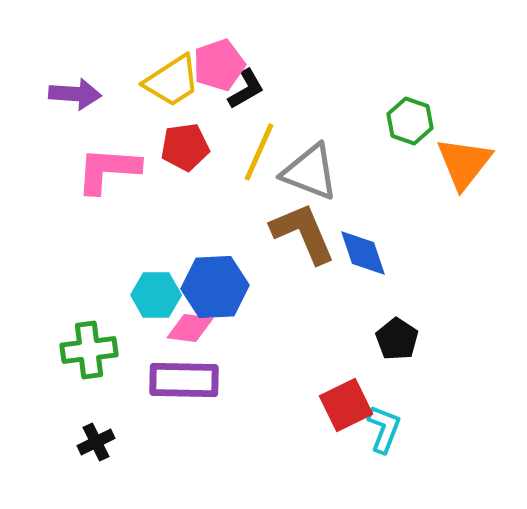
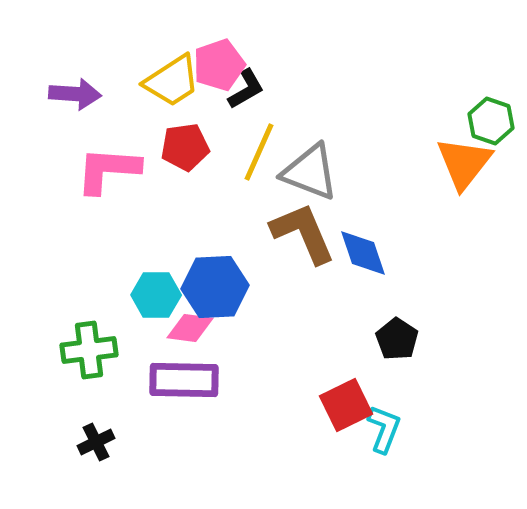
green hexagon: moved 81 px right
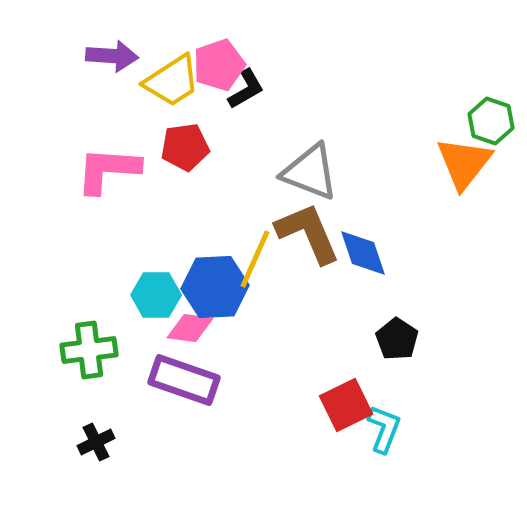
purple arrow: moved 37 px right, 38 px up
yellow line: moved 4 px left, 107 px down
brown L-shape: moved 5 px right
purple rectangle: rotated 18 degrees clockwise
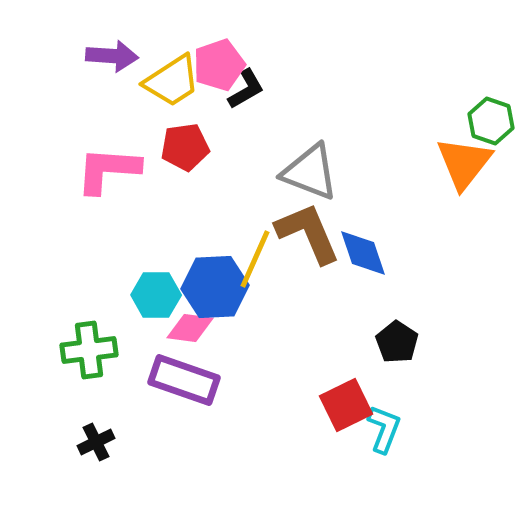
black pentagon: moved 3 px down
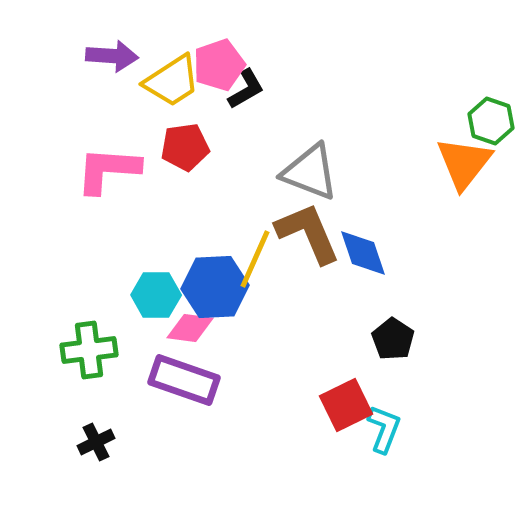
black pentagon: moved 4 px left, 3 px up
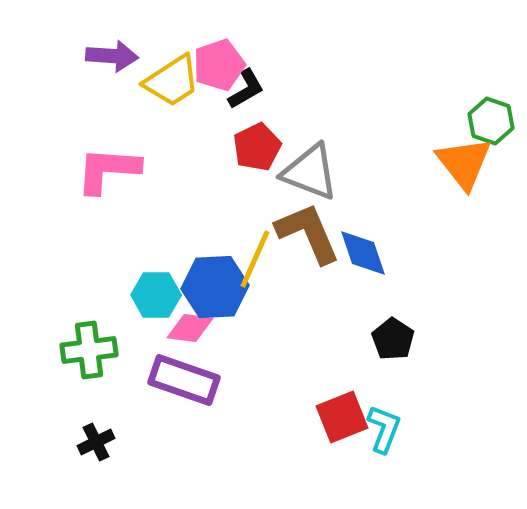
red pentagon: moved 72 px right; rotated 18 degrees counterclockwise
orange triangle: rotated 16 degrees counterclockwise
red square: moved 4 px left, 12 px down; rotated 4 degrees clockwise
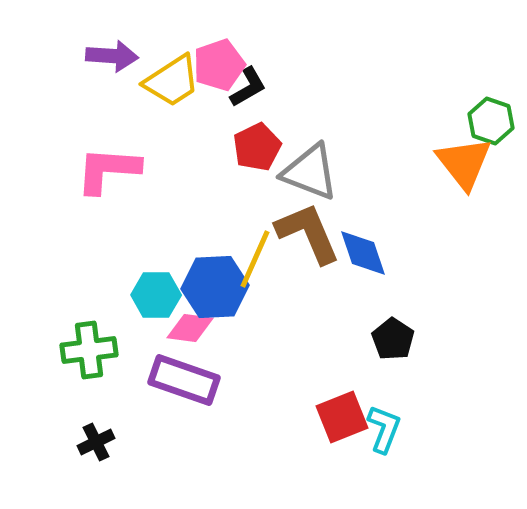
black L-shape: moved 2 px right, 2 px up
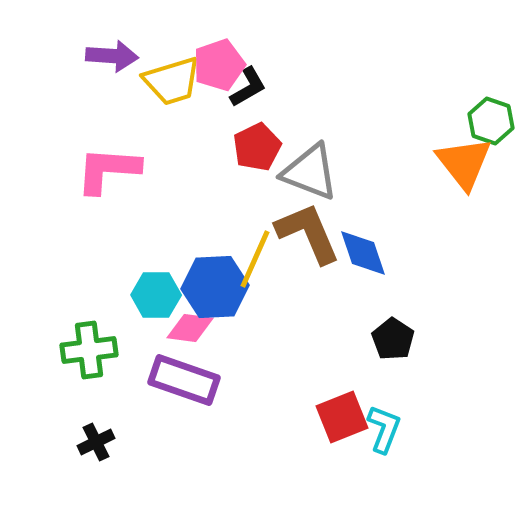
yellow trapezoid: rotated 16 degrees clockwise
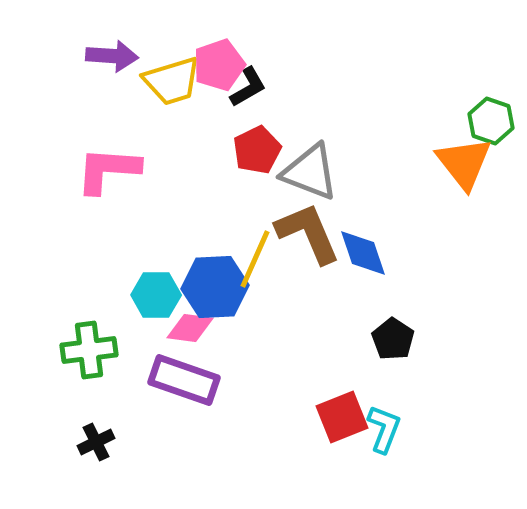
red pentagon: moved 3 px down
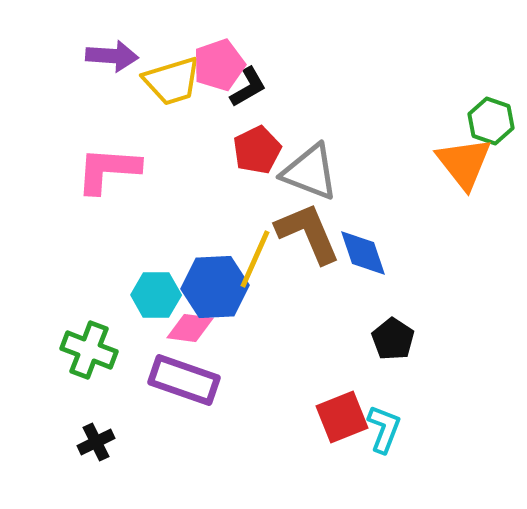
green cross: rotated 28 degrees clockwise
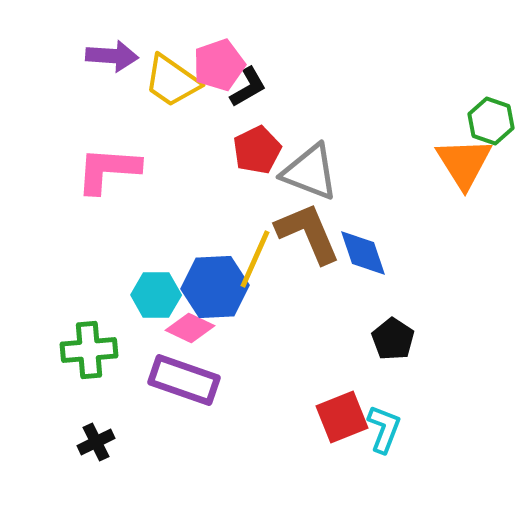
yellow trapezoid: rotated 52 degrees clockwise
orange triangle: rotated 6 degrees clockwise
pink diamond: rotated 18 degrees clockwise
green cross: rotated 26 degrees counterclockwise
